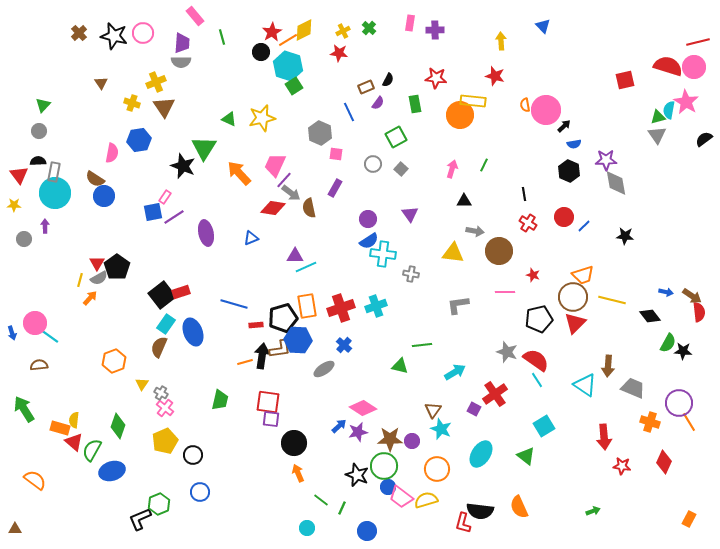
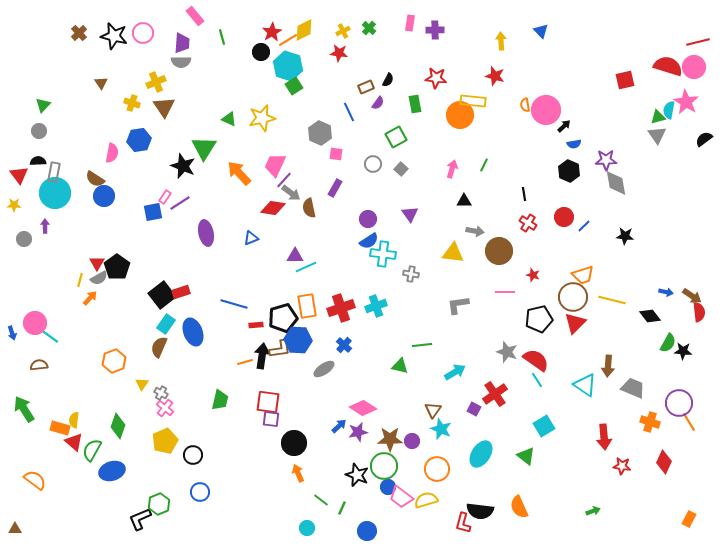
blue triangle at (543, 26): moved 2 px left, 5 px down
purple line at (174, 217): moved 6 px right, 14 px up
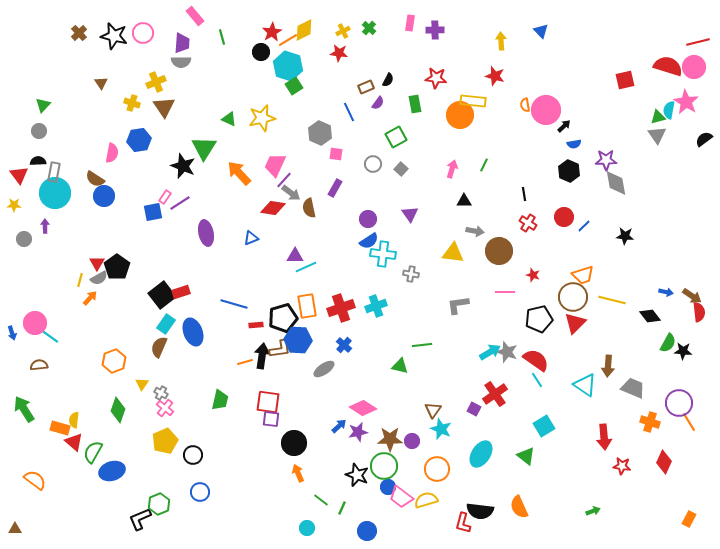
cyan arrow at (455, 372): moved 35 px right, 20 px up
green diamond at (118, 426): moved 16 px up
green semicircle at (92, 450): moved 1 px right, 2 px down
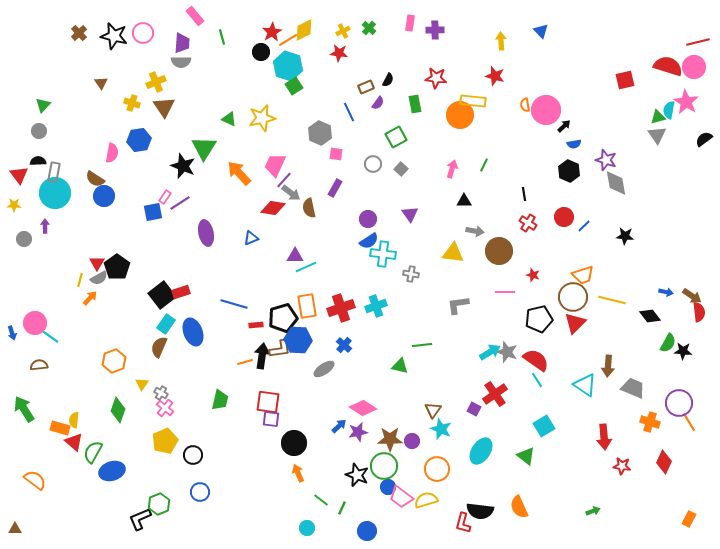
purple star at (606, 160): rotated 20 degrees clockwise
cyan ellipse at (481, 454): moved 3 px up
